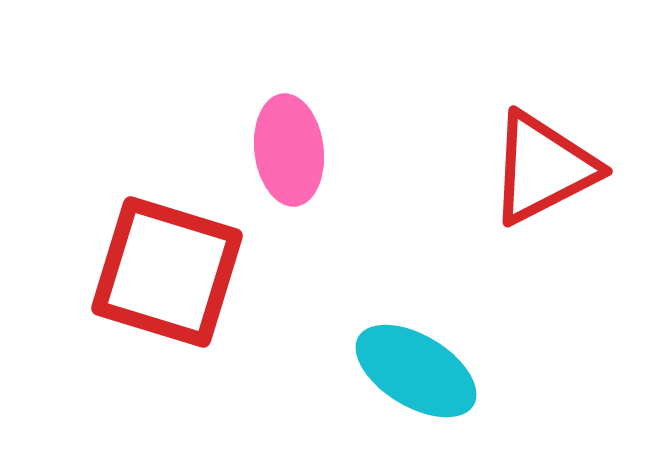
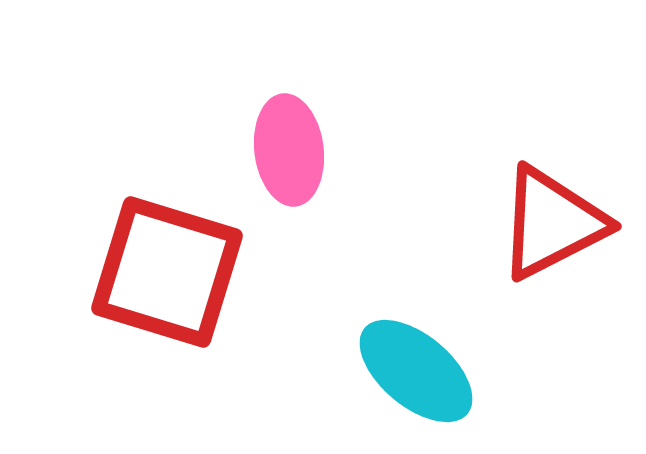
red triangle: moved 9 px right, 55 px down
cyan ellipse: rotated 9 degrees clockwise
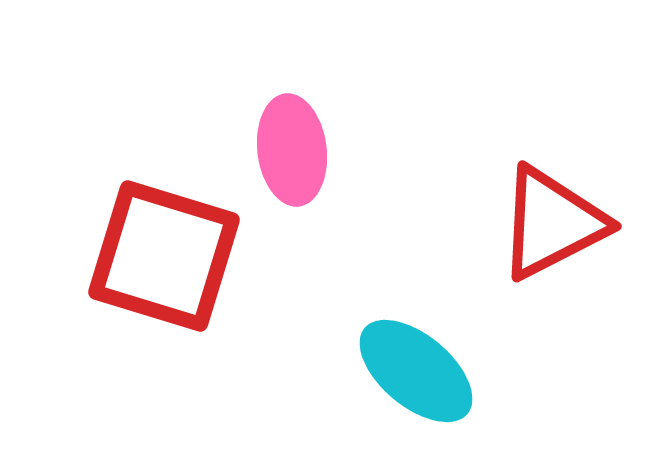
pink ellipse: moved 3 px right
red square: moved 3 px left, 16 px up
